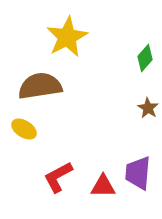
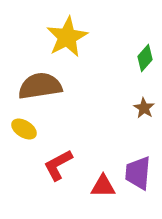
brown star: moved 4 px left
red L-shape: moved 12 px up
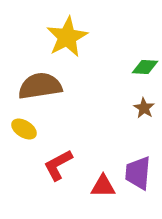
green diamond: moved 9 px down; rotated 52 degrees clockwise
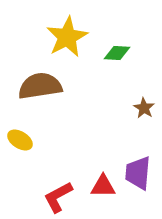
green diamond: moved 28 px left, 14 px up
yellow ellipse: moved 4 px left, 11 px down
red L-shape: moved 32 px down
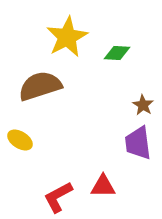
brown semicircle: rotated 9 degrees counterclockwise
brown star: moved 1 px left, 3 px up
purple trapezoid: moved 30 px up; rotated 12 degrees counterclockwise
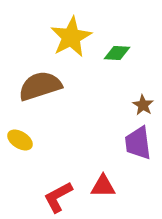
yellow star: moved 4 px right
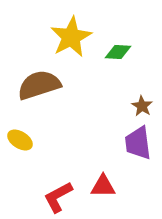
green diamond: moved 1 px right, 1 px up
brown semicircle: moved 1 px left, 1 px up
brown star: moved 1 px left, 1 px down
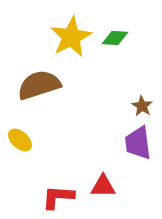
green diamond: moved 3 px left, 14 px up
yellow ellipse: rotated 10 degrees clockwise
red L-shape: rotated 32 degrees clockwise
